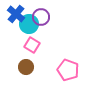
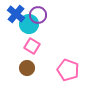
purple circle: moved 3 px left, 2 px up
pink square: moved 1 px down
brown circle: moved 1 px right, 1 px down
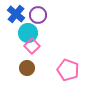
cyan circle: moved 1 px left, 9 px down
pink square: rotated 14 degrees clockwise
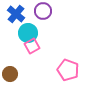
purple circle: moved 5 px right, 4 px up
pink square: rotated 14 degrees clockwise
brown circle: moved 17 px left, 6 px down
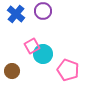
cyan circle: moved 15 px right, 21 px down
brown circle: moved 2 px right, 3 px up
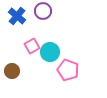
blue cross: moved 1 px right, 2 px down
cyan circle: moved 7 px right, 2 px up
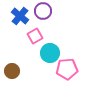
blue cross: moved 3 px right
pink square: moved 3 px right, 10 px up
cyan circle: moved 1 px down
pink pentagon: moved 1 px left, 1 px up; rotated 25 degrees counterclockwise
